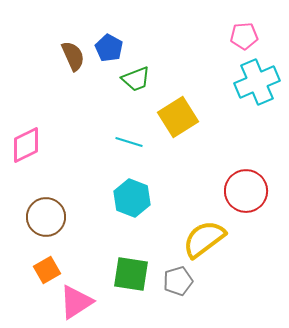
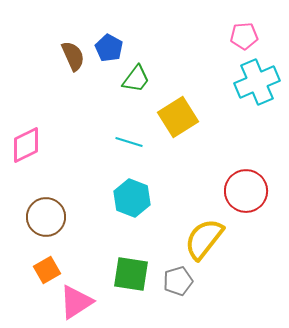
green trapezoid: rotated 32 degrees counterclockwise
yellow semicircle: rotated 15 degrees counterclockwise
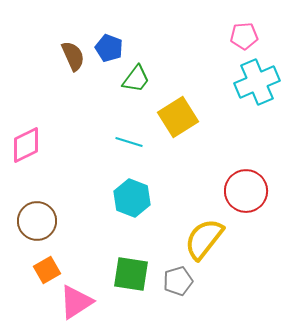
blue pentagon: rotated 8 degrees counterclockwise
brown circle: moved 9 px left, 4 px down
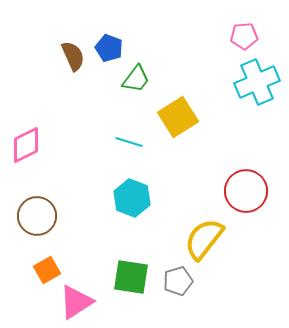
brown circle: moved 5 px up
green square: moved 3 px down
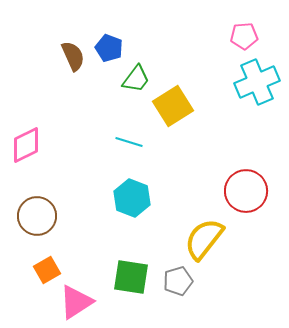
yellow square: moved 5 px left, 11 px up
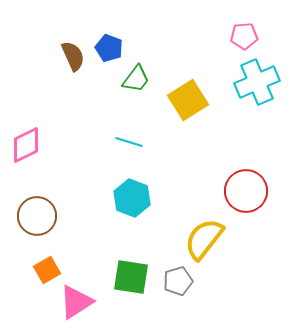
yellow square: moved 15 px right, 6 px up
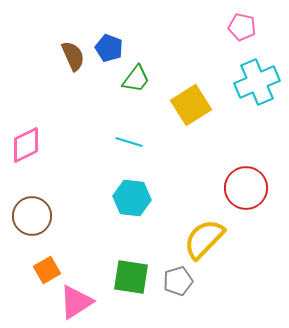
pink pentagon: moved 2 px left, 9 px up; rotated 16 degrees clockwise
yellow square: moved 3 px right, 5 px down
red circle: moved 3 px up
cyan hexagon: rotated 15 degrees counterclockwise
brown circle: moved 5 px left
yellow semicircle: rotated 6 degrees clockwise
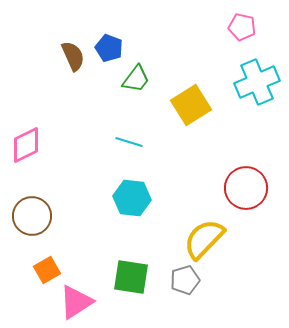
gray pentagon: moved 7 px right, 1 px up
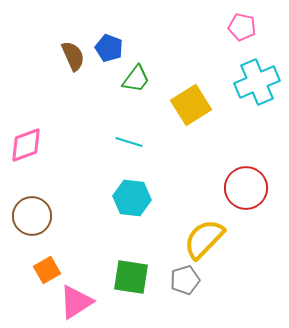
pink diamond: rotated 6 degrees clockwise
